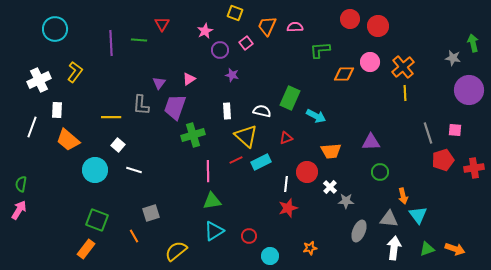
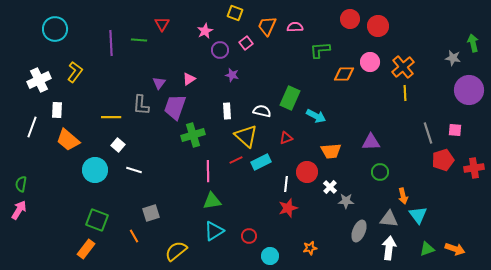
white arrow at (394, 248): moved 5 px left
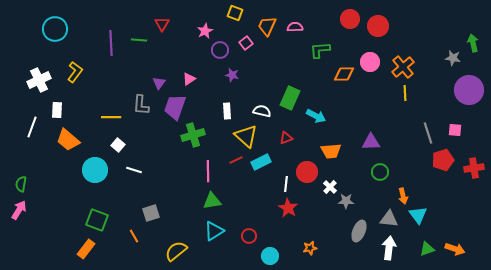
red star at (288, 208): rotated 24 degrees counterclockwise
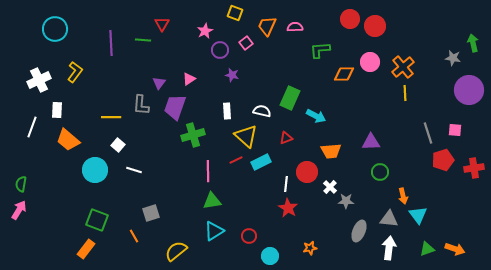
red circle at (378, 26): moved 3 px left
green line at (139, 40): moved 4 px right
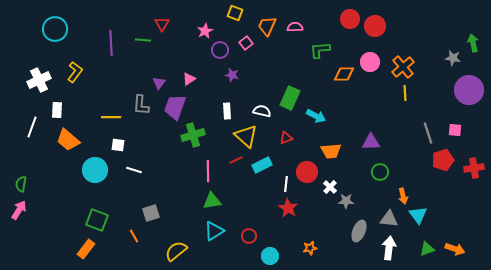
white square at (118, 145): rotated 32 degrees counterclockwise
cyan rectangle at (261, 162): moved 1 px right, 3 px down
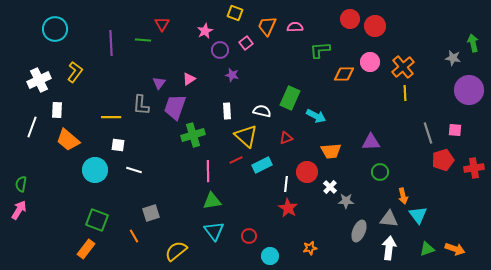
cyan triangle at (214, 231): rotated 35 degrees counterclockwise
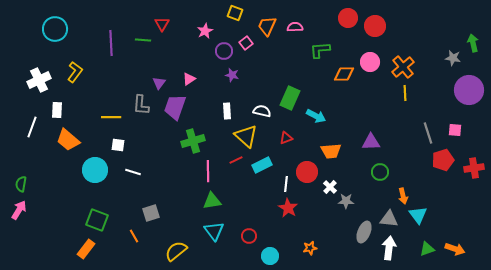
red circle at (350, 19): moved 2 px left, 1 px up
purple circle at (220, 50): moved 4 px right, 1 px down
green cross at (193, 135): moved 6 px down
white line at (134, 170): moved 1 px left, 2 px down
gray ellipse at (359, 231): moved 5 px right, 1 px down
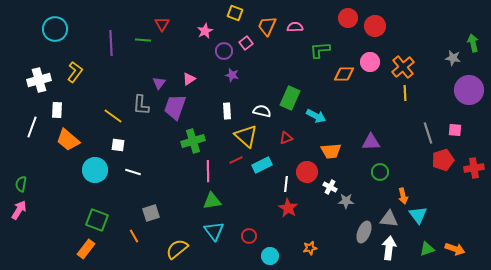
white cross at (39, 80): rotated 10 degrees clockwise
yellow line at (111, 117): moved 2 px right, 1 px up; rotated 36 degrees clockwise
white cross at (330, 187): rotated 16 degrees counterclockwise
yellow semicircle at (176, 251): moved 1 px right, 2 px up
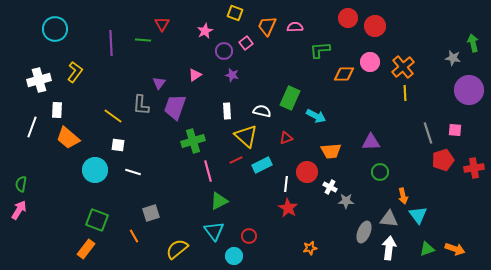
pink triangle at (189, 79): moved 6 px right, 4 px up
orange trapezoid at (68, 140): moved 2 px up
pink line at (208, 171): rotated 15 degrees counterclockwise
green triangle at (212, 201): moved 7 px right; rotated 18 degrees counterclockwise
cyan circle at (270, 256): moved 36 px left
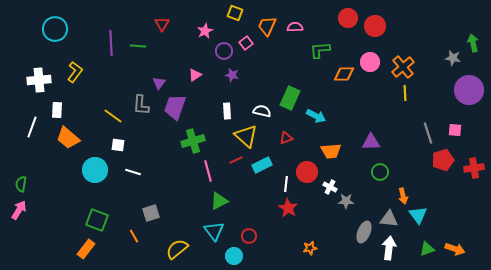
green line at (143, 40): moved 5 px left, 6 px down
white cross at (39, 80): rotated 10 degrees clockwise
